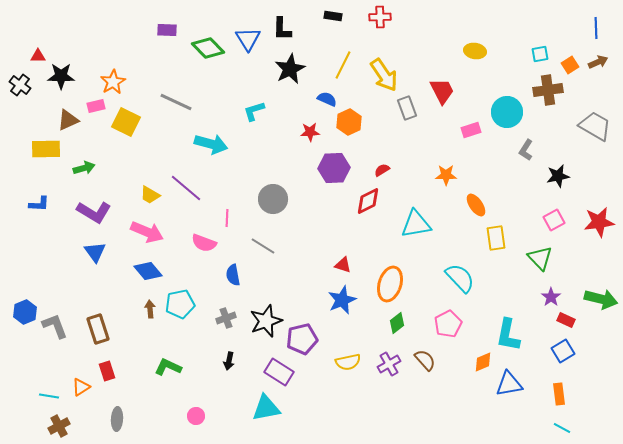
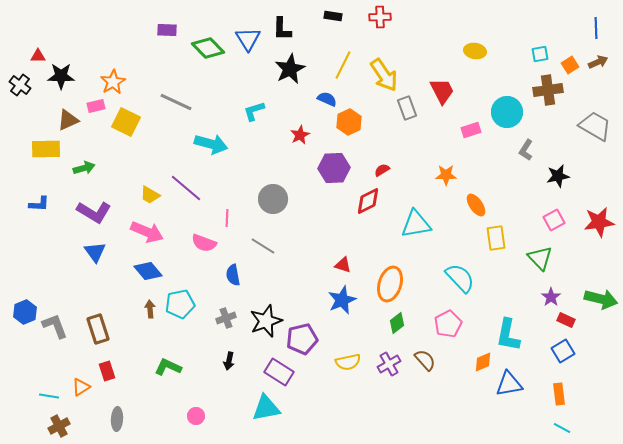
red star at (310, 132): moved 10 px left, 3 px down; rotated 24 degrees counterclockwise
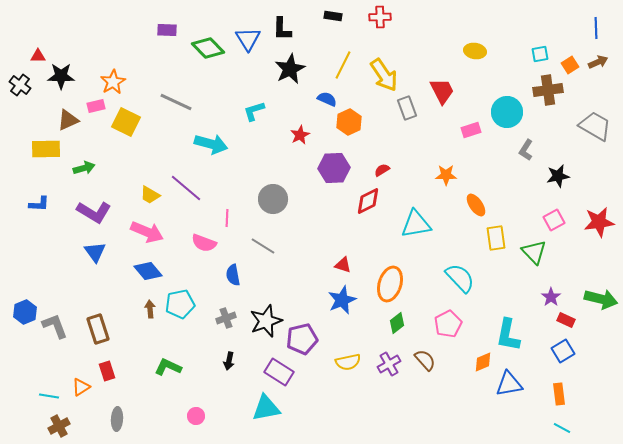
green triangle at (540, 258): moved 6 px left, 6 px up
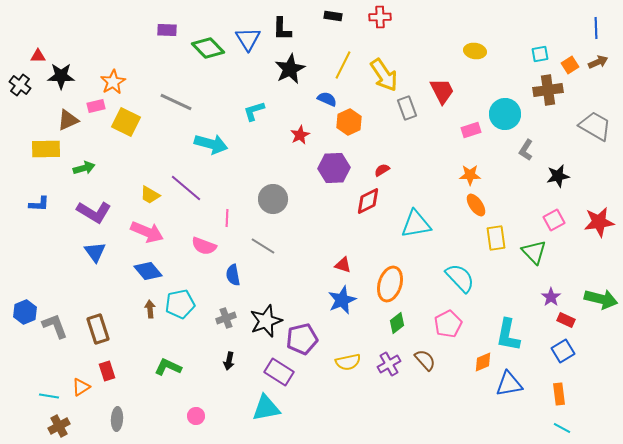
cyan circle at (507, 112): moved 2 px left, 2 px down
orange star at (446, 175): moved 24 px right
pink semicircle at (204, 243): moved 3 px down
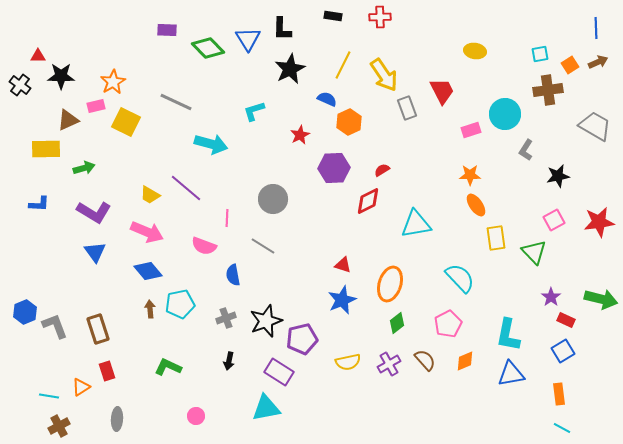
orange diamond at (483, 362): moved 18 px left, 1 px up
blue triangle at (509, 384): moved 2 px right, 10 px up
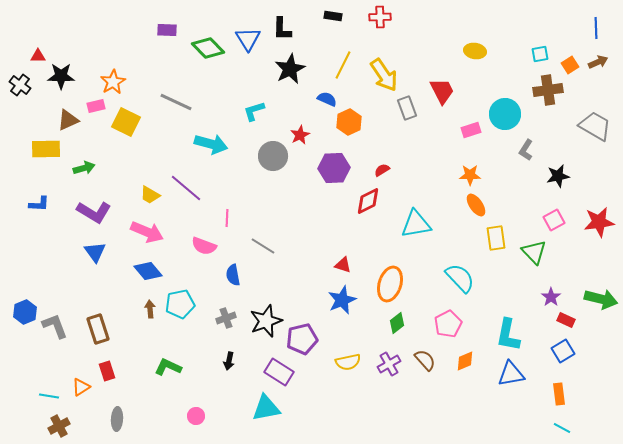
gray circle at (273, 199): moved 43 px up
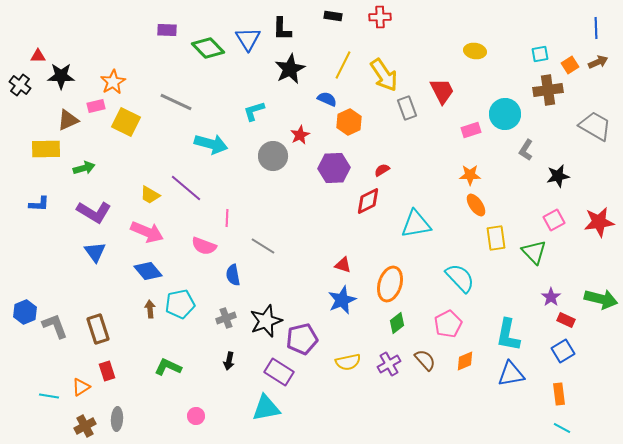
brown cross at (59, 426): moved 26 px right
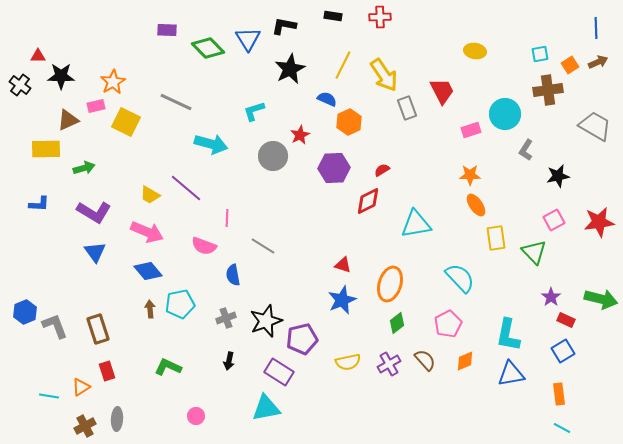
black L-shape at (282, 29): moved 2 px right, 3 px up; rotated 100 degrees clockwise
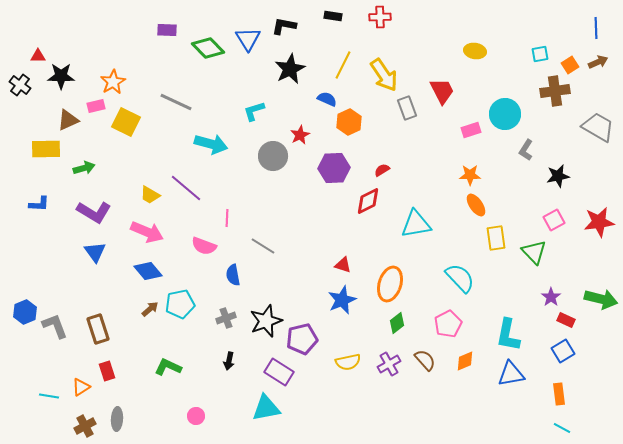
brown cross at (548, 90): moved 7 px right, 1 px down
gray trapezoid at (595, 126): moved 3 px right, 1 px down
brown arrow at (150, 309): rotated 54 degrees clockwise
